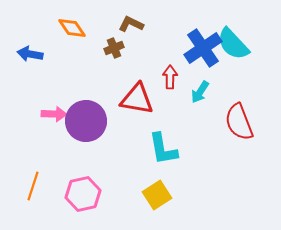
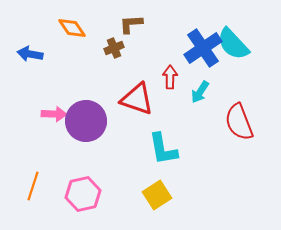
brown L-shape: rotated 30 degrees counterclockwise
red triangle: rotated 9 degrees clockwise
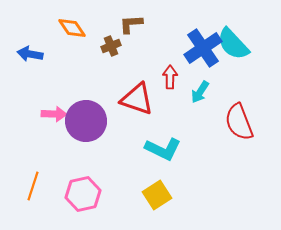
brown cross: moved 3 px left, 2 px up
cyan L-shape: rotated 54 degrees counterclockwise
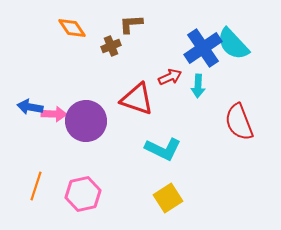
blue arrow: moved 53 px down
red arrow: rotated 65 degrees clockwise
cyan arrow: moved 2 px left, 6 px up; rotated 30 degrees counterclockwise
orange line: moved 3 px right
yellow square: moved 11 px right, 3 px down
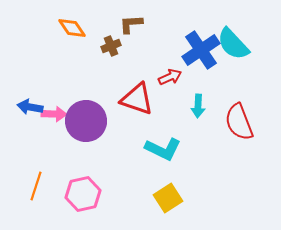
blue cross: moved 2 px left, 2 px down
cyan arrow: moved 20 px down
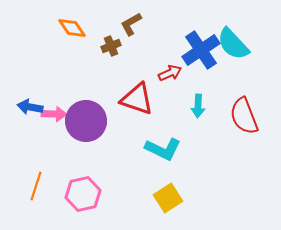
brown L-shape: rotated 25 degrees counterclockwise
red arrow: moved 4 px up
red semicircle: moved 5 px right, 6 px up
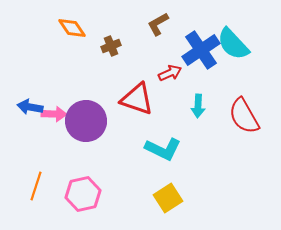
brown L-shape: moved 27 px right
red semicircle: rotated 9 degrees counterclockwise
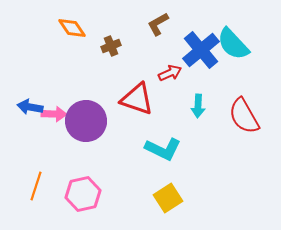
blue cross: rotated 6 degrees counterclockwise
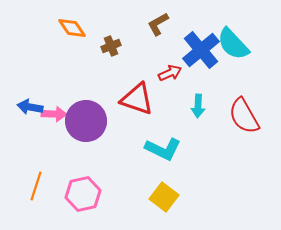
yellow square: moved 4 px left, 1 px up; rotated 20 degrees counterclockwise
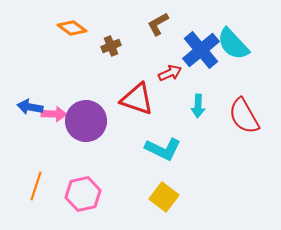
orange diamond: rotated 20 degrees counterclockwise
